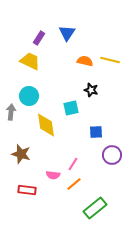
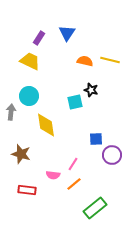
cyan square: moved 4 px right, 6 px up
blue square: moved 7 px down
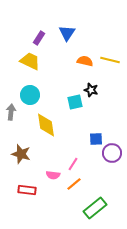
cyan circle: moved 1 px right, 1 px up
purple circle: moved 2 px up
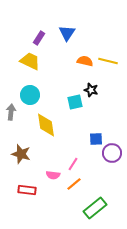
yellow line: moved 2 px left, 1 px down
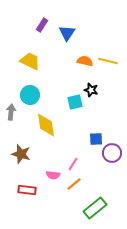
purple rectangle: moved 3 px right, 13 px up
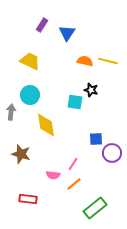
cyan square: rotated 21 degrees clockwise
red rectangle: moved 1 px right, 9 px down
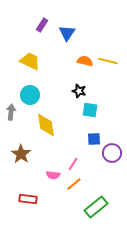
black star: moved 12 px left, 1 px down
cyan square: moved 15 px right, 8 px down
blue square: moved 2 px left
brown star: rotated 18 degrees clockwise
green rectangle: moved 1 px right, 1 px up
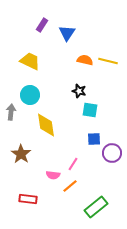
orange semicircle: moved 1 px up
orange line: moved 4 px left, 2 px down
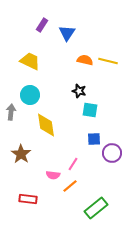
green rectangle: moved 1 px down
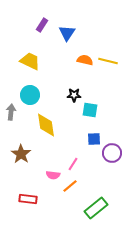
black star: moved 5 px left, 4 px down; rotated 16 degrees counterclockwise
